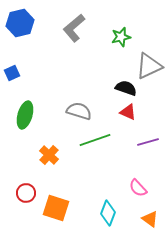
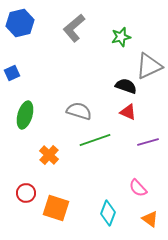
black semicircle: moved 2 px up
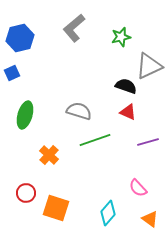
blue hexagon: moved 15 px down
cyan diamond: rotated 20 degrees clockwise
